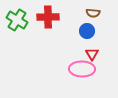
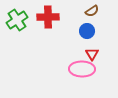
brown semicircle: moved 1 px left, 2 px up; rotated 40 degrees counterclockwise
green cross: rotated 25 degrees clockwise
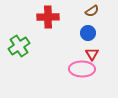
green cross: moved 2 px right, 26 px down
blue circle: moved 1 px right, 2 px down
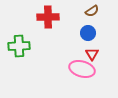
green cross: rotated 30 degrees clockwise
pink ellipse: rotated 15 degrees clockwise
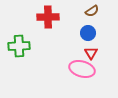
red triangle: moved 1 px left, 1 px up
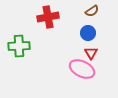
red cross: rotated 10 degrees counterclockwise
pink ellipse: rotated 10 degrees clockwise
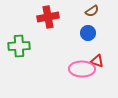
red triangle: moved 6 px right, 8 px down; rotated 40 degrees counterclockwise
pink ellipse: rotated 25 degrees counterclockwise
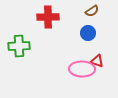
red cross: rotated 10 degrees clockwise
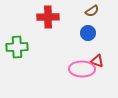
green cross: moved 2 px left, 1 px down
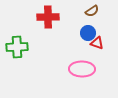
red triangle: moved 18 px up
